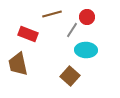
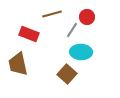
red rectangle: moved 1 px right
cyan ellipse: moved 5 px left, 2 px down
brown square: moved 3 px left, 2 px up
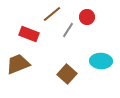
brown line: rotated 24 degrees counterclockwise
gray line: moved 4 px left
cyan ellipse: moved 20 px right, 9 px down
brown trapezoid: rotated 80 degrees clockwise
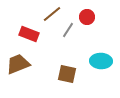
brown square: rotated 30 degrees counterclockwise
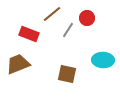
red circle: moved 1 px down
cyan ellipse: moved 2 px right, 1 px up
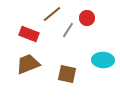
brown trapezoid: moved 10 px right
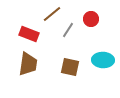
red circle: moved 4 px right, 1 px down
brown trapezoid: rotated 120 degrees clockwise
brown square: moved 3 px right, 7 px up
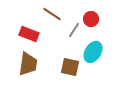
brown line: rotated 72 degrees clockwise
gray line: moved 6 px right
cyan ellipse: moved 10 px left, 8 px up; rotated 60 degrees counterclockwise
